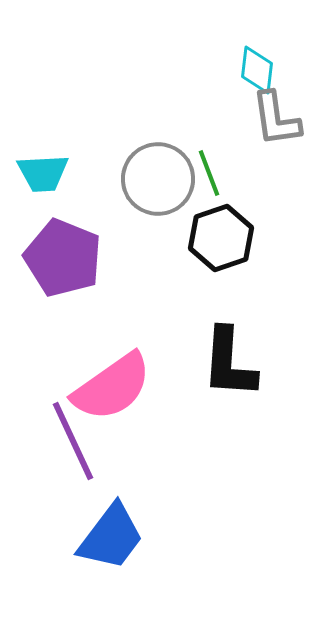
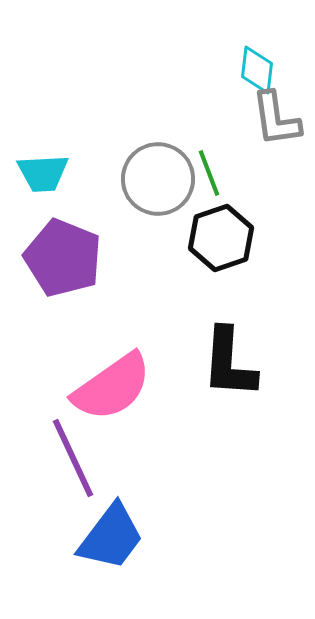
purple line: moved 17 px down
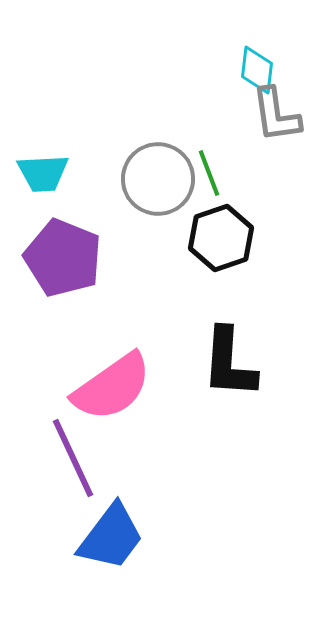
gray L-shape: moved 4 px up
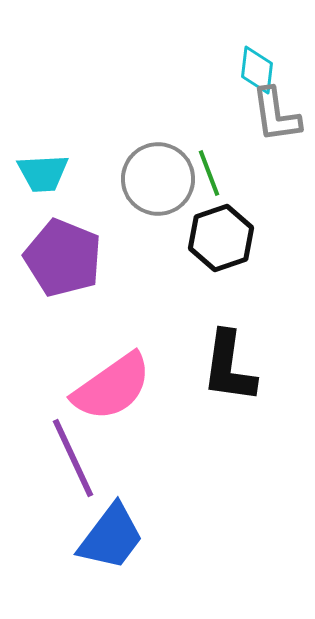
black L-shape: moved 4 px down; rotated 4 degrees clockwise
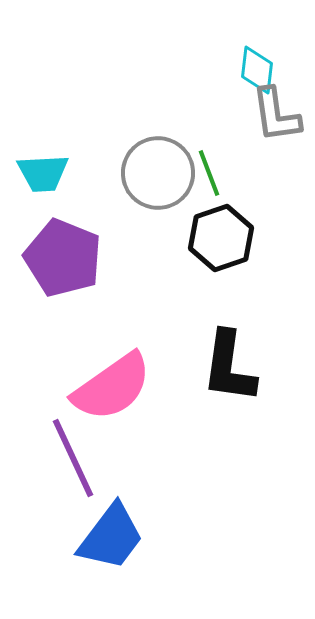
gray circle: moved 6 px up
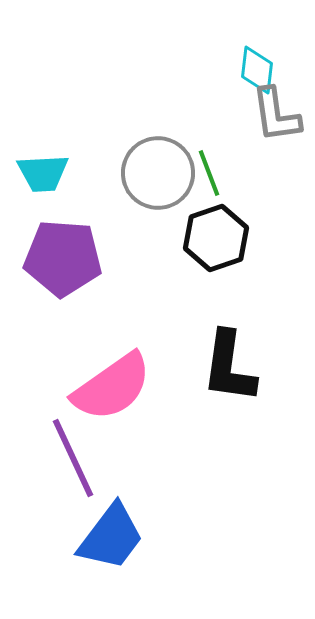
black hexagon: moved 5 px left
purple pentagon: rotated 18 degrees counterclockwise
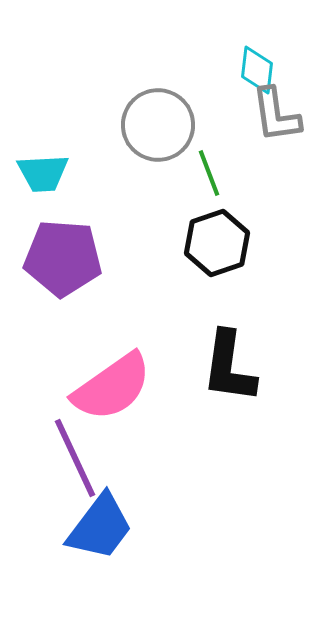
gray circle: moved 48 px up
black hexagon: moved 1 px right, 5 px down
purple line: moved 2 px right
blue trapezoid: moved 11 px left, 10 px up
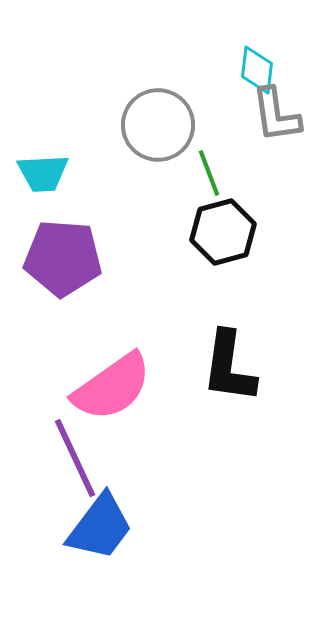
black hexagon: moved 6 px right, 11 px up; rotated 4 degrees clockwise
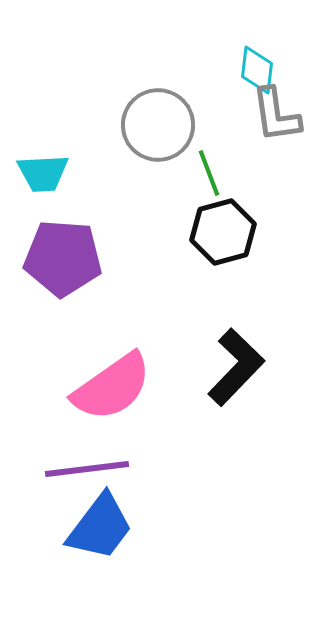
black L-shape: moved 7 px right; rotated 144 degrees counterclockwise
purple line: moved 12 px right, 11 px down; rotated 72 degrees counterclockwise
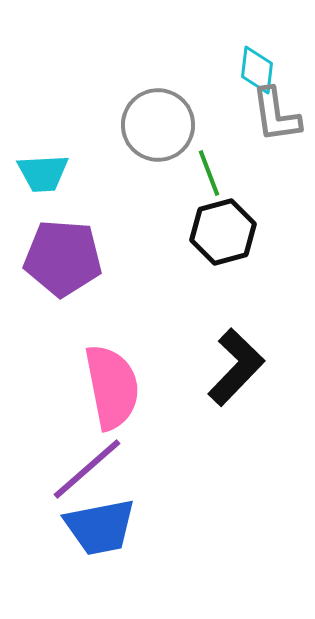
pink semicircle: rotated 66 degrees counterclockwise
purple line: rotated 34 degrees counterclockwise
blue trapezoid: rotated 42 degrees clockwise
